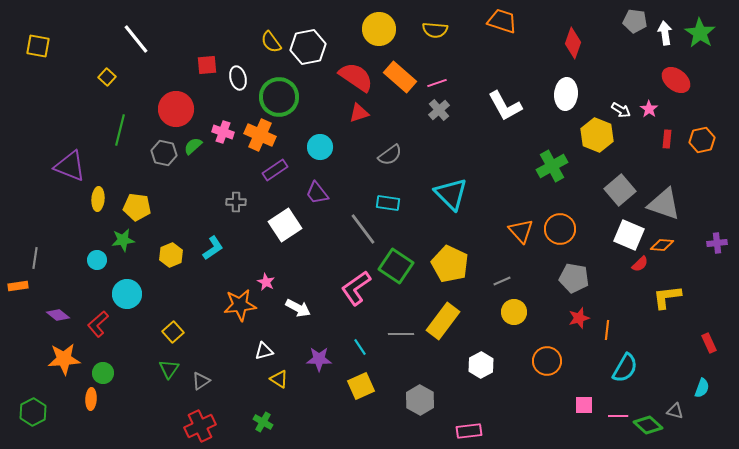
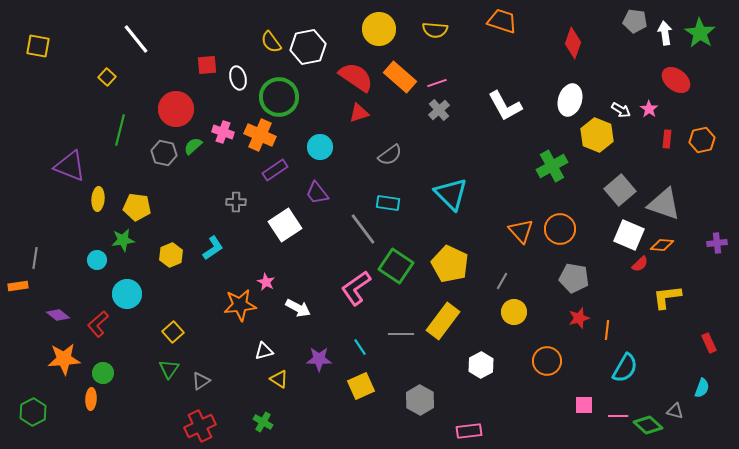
white ellipse at (566, 94): moved 4 px right, 6 px down; rotated 12 degrees clockwise
gray line at (502, 281): rotated 36 degrees counterclockwise
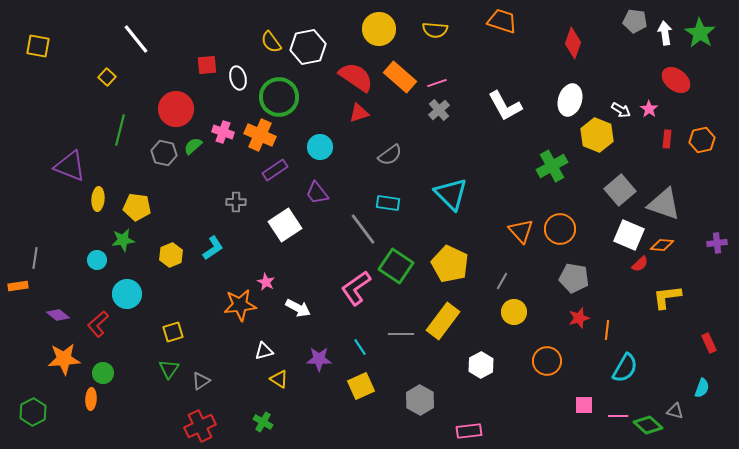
yellow square at (173, 332): rotated 25 degrees clockwise
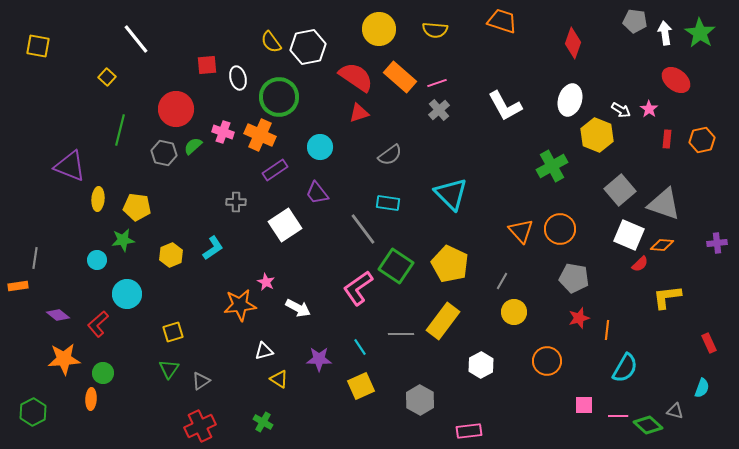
pink L-shape at (356, 288): moved 2 px right
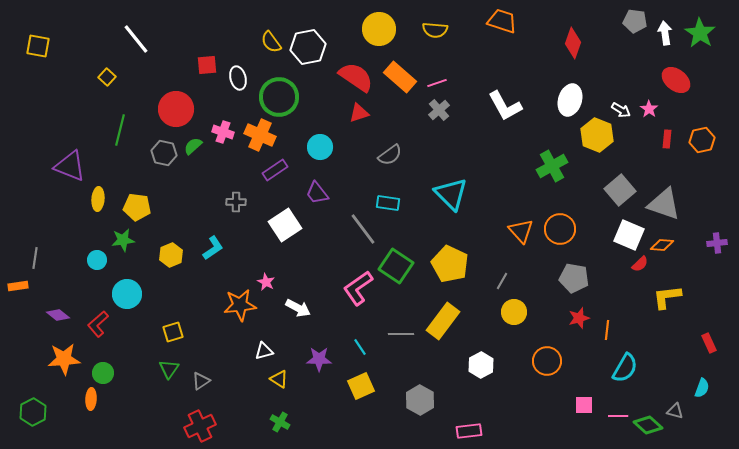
green cross at (263, 422): moved 17 px right
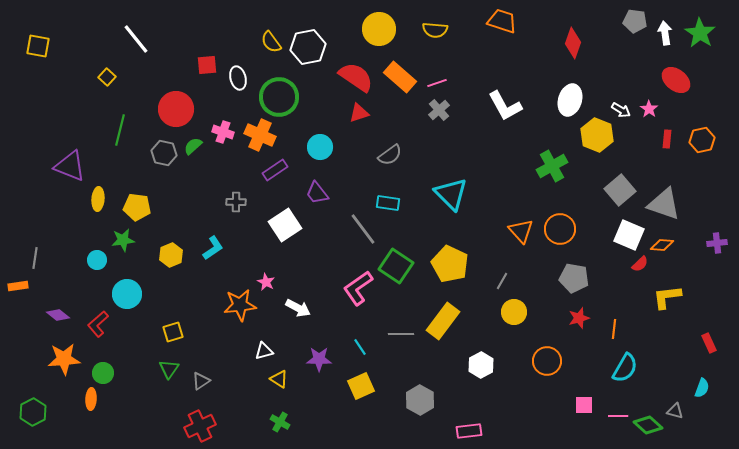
orange line at (607, 330): moved 7 px right, 1 px up
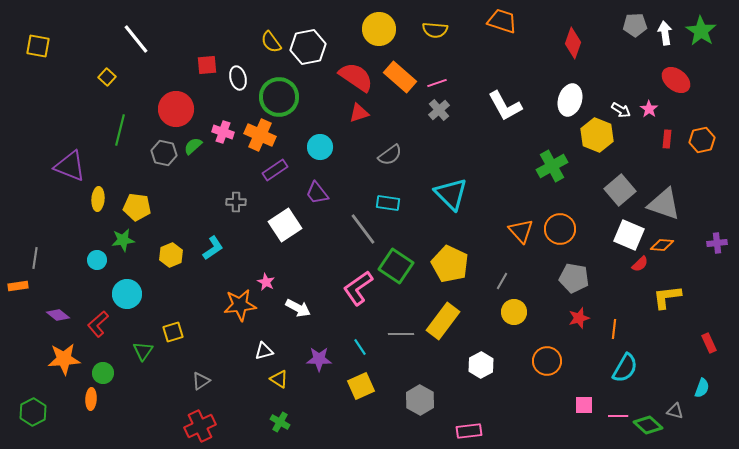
gray pentagon at (635, 21): moved 4 px down; rotated 10 degrees counterclockwise
green star at (700, 33): moved 1 px right, 2 px up
green triangle at (169, 369): moved 26 px left, 18 px up
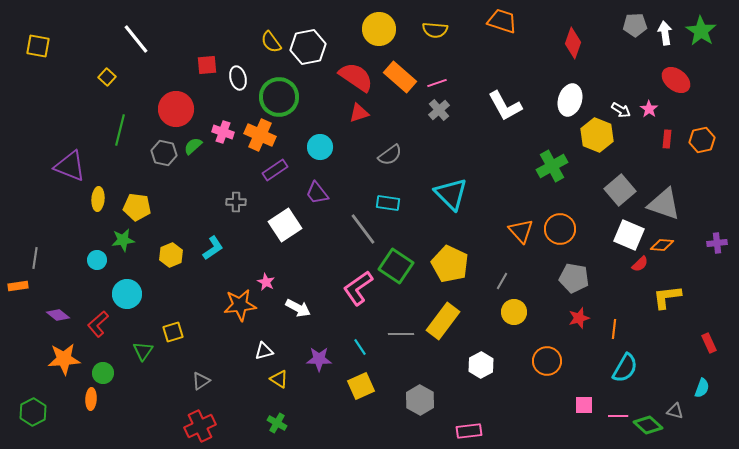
green cross at (280, 422): moved 3 px left, 1 px down
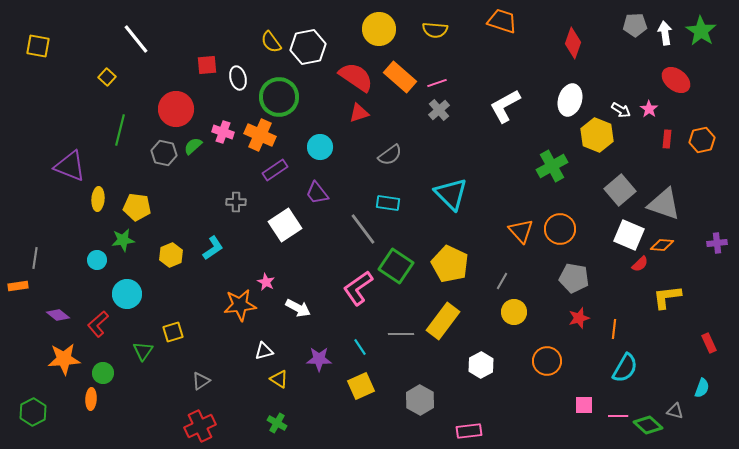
white L-shape at (505, 106): rotated 90 degrees clockwise
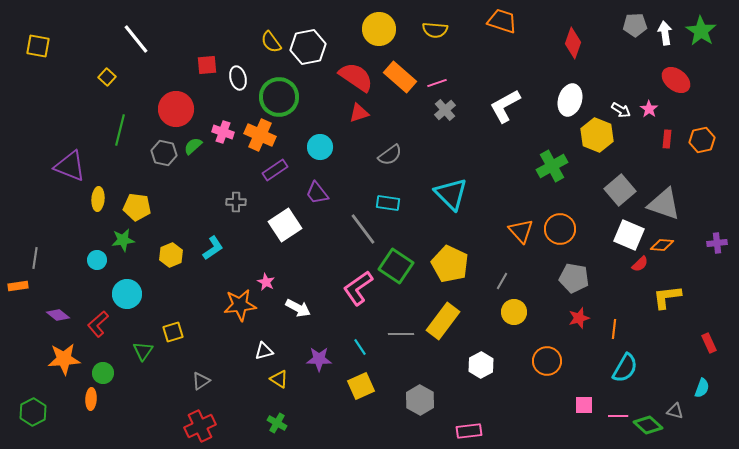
gray cross at (439, 110): moved 6 px right
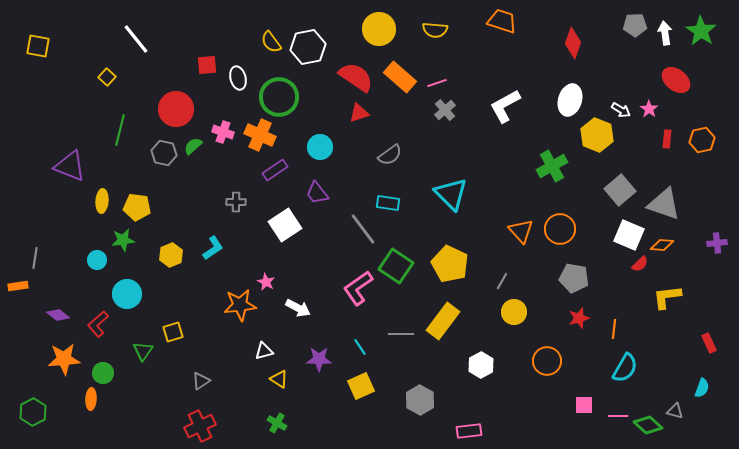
yellow ellipse at (98, 199): moved 4 px right, 2 px down
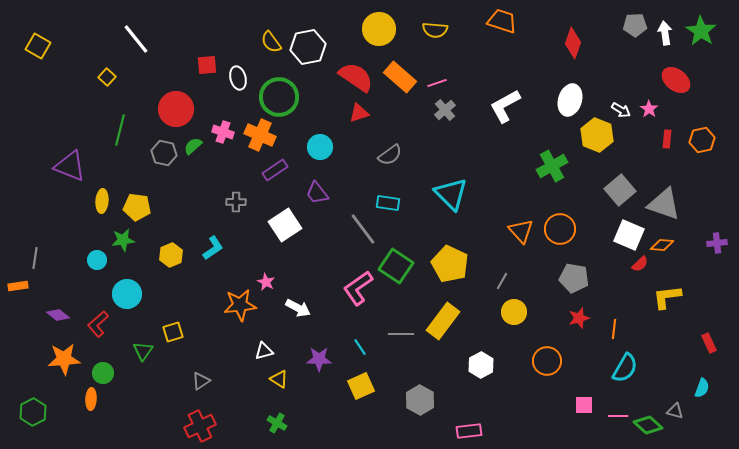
yellow square at (38, 46): rotated 20 degrees clockwise
